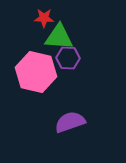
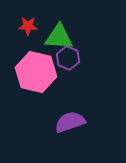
red star: moved 16 px left, 8 px down
purple hexagon: rotated 20 degrees clockwise
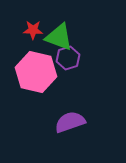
red star: moved 5 px right, 4 px down
green triangle: rotated 16 degrees clockwise
purple hexagon: rotated 20 degrees clockwise
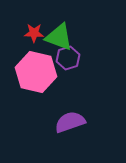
red star: moved 1 px right, 3 px down
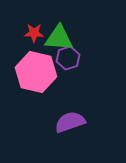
green triangle: moved 1 px down; rotated 16 degrees counterclockwise
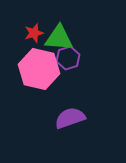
red star: rotated 18 degrees counterclockwise
pink hexagon: moved 3 px right, 3 px up
purple semicircle: moved 4 px up
